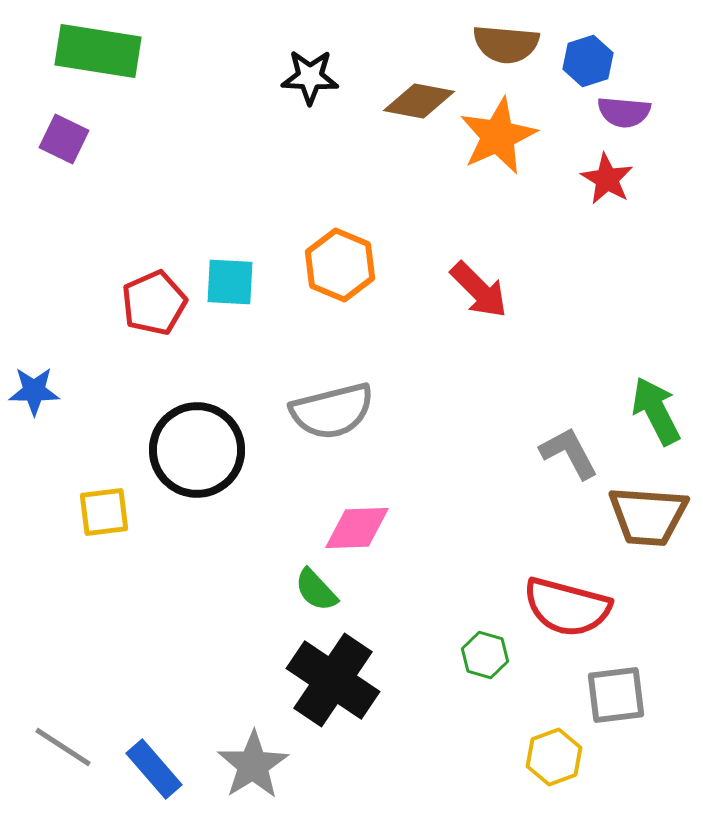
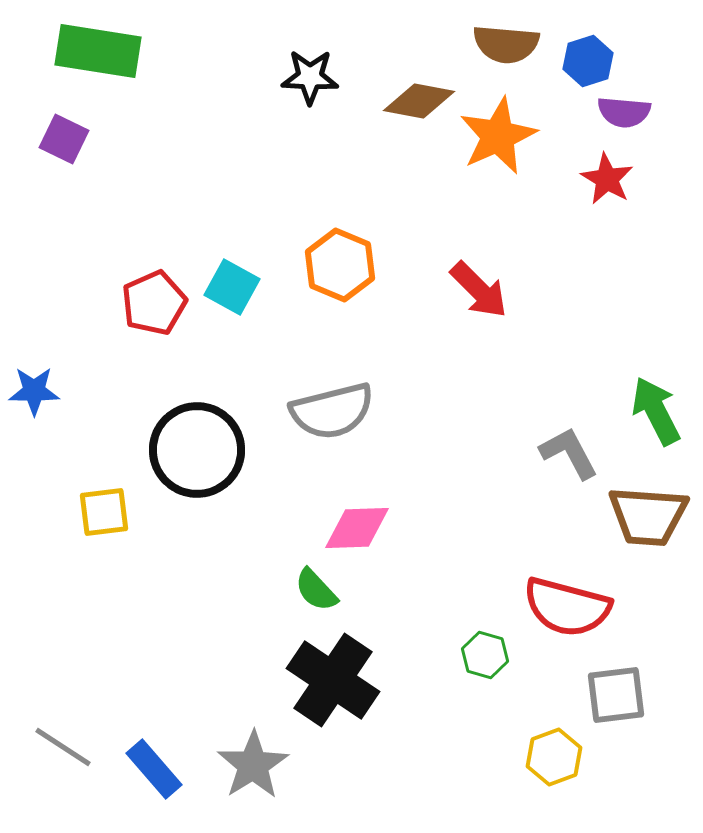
cyan square: moved 2 px right, 5 px down; rotated 26 degrees clockwise
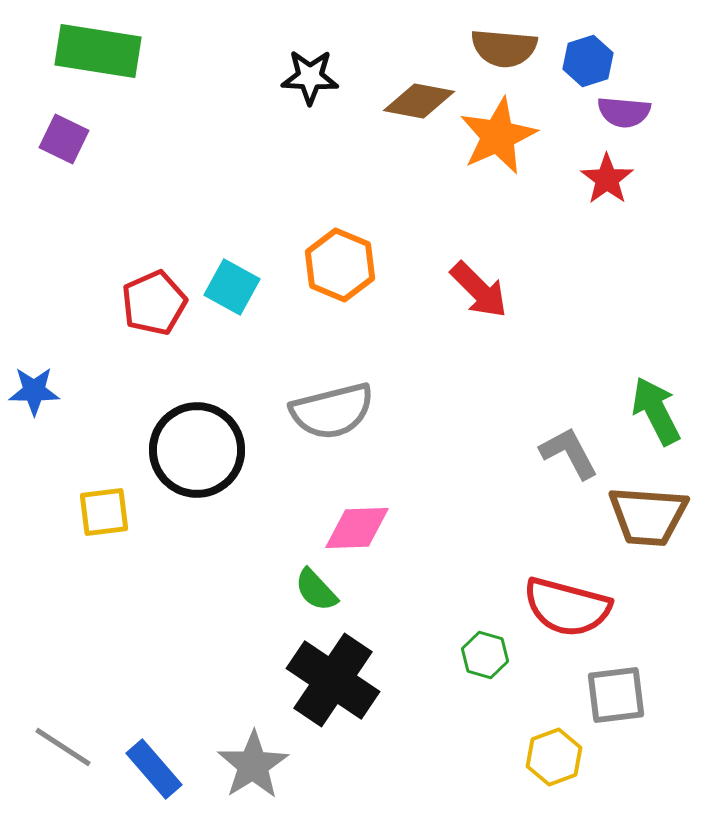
brown semicircle: moved 2 px left, 4 px down
red star: rotated 6 degrees clockwise
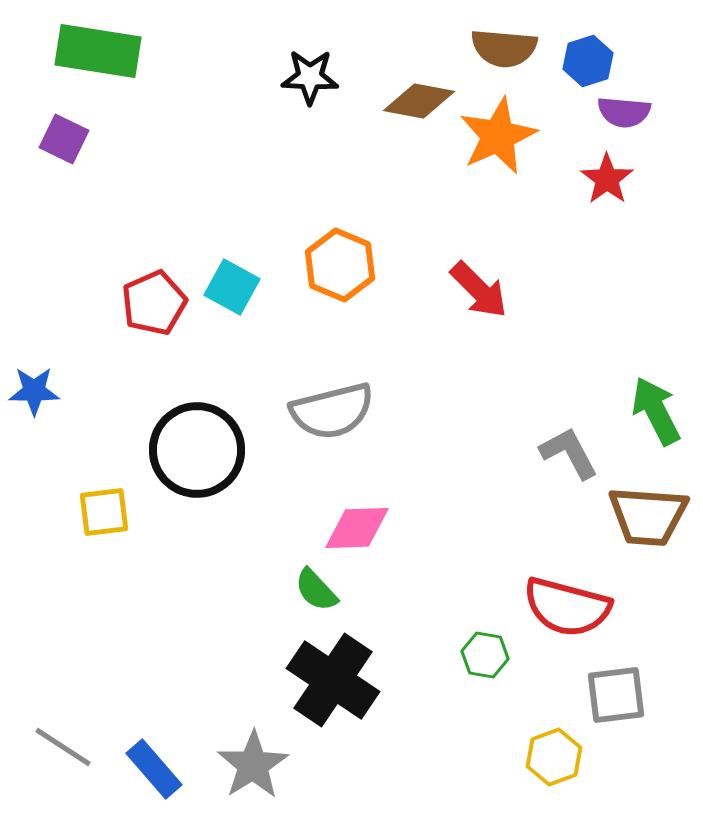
green hexagon: rotated 6 degrees counterclockwise
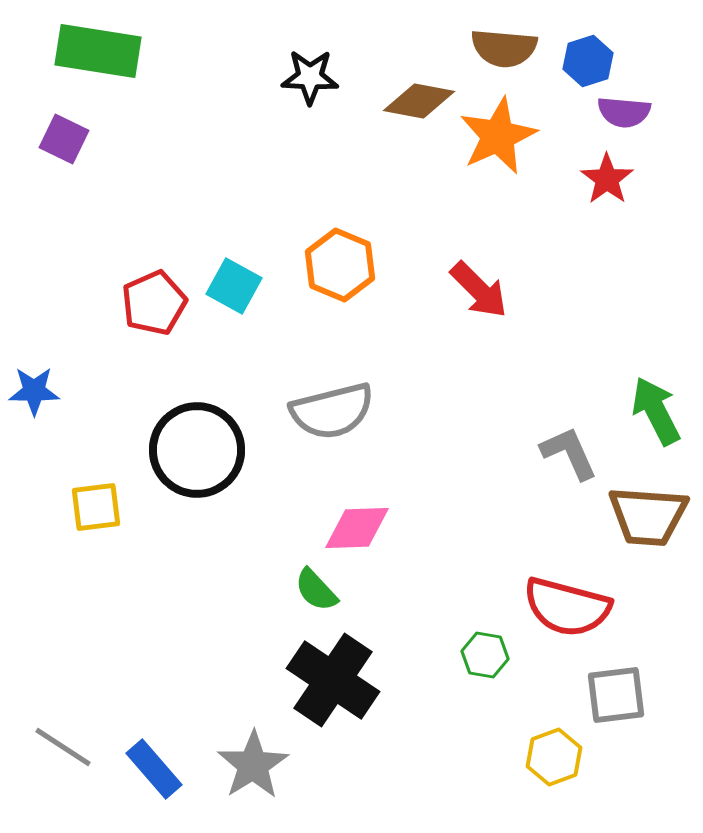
cyan square: moved 2 px right, 1 px up
gray L-shape: rotated 4 degrees clockwise
yellow square: moved 8 px left, 5 px up
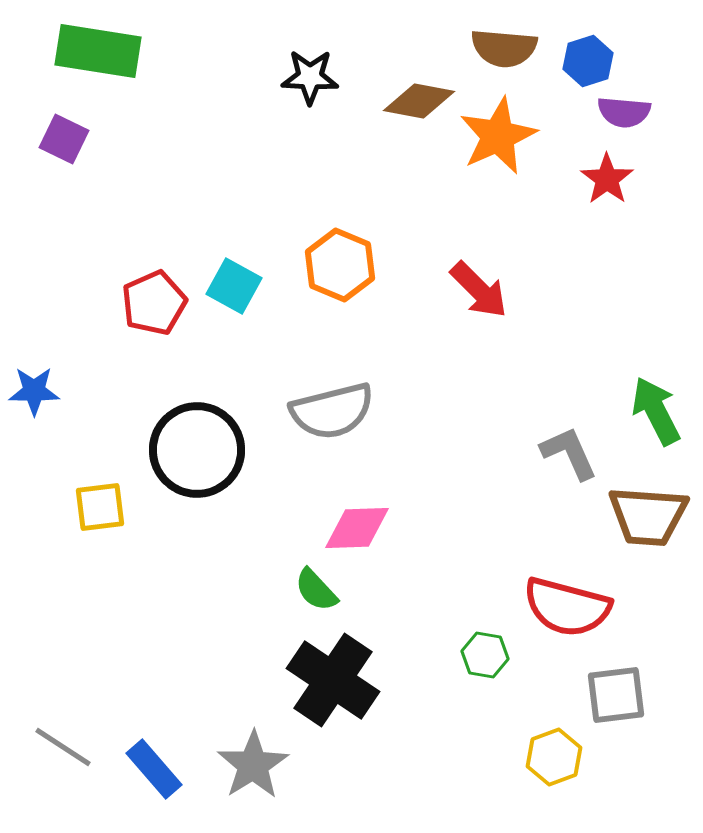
yellow square: moved 4 px right
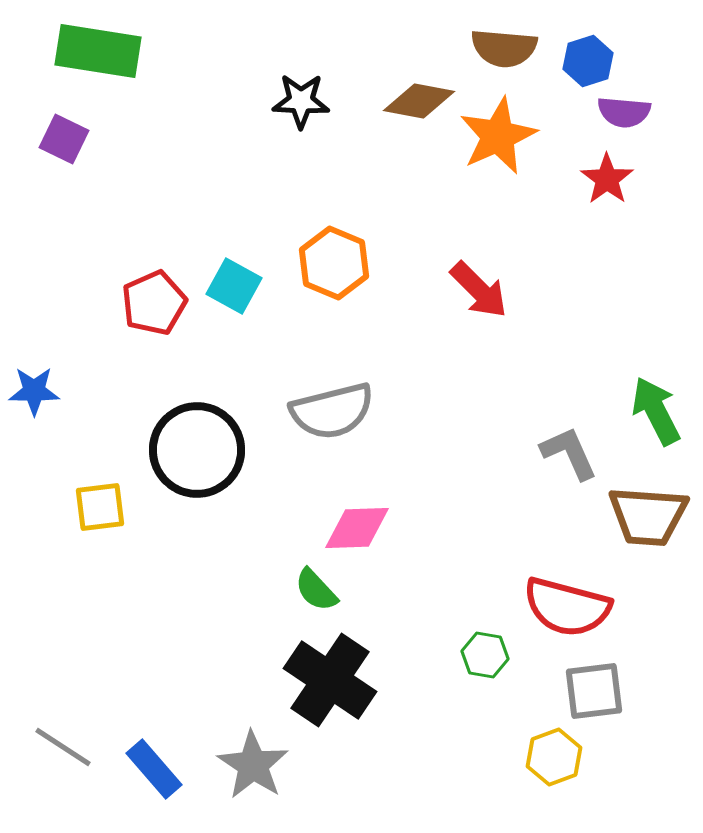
black star: moved 9 px left, 24 px down
orange hexagon: moved 6 px left, 2 px up
black cross: moved 3 px left
gray square: moved 22 px left, 4 px up
gray star: rotated 6 degrees counterclockwise
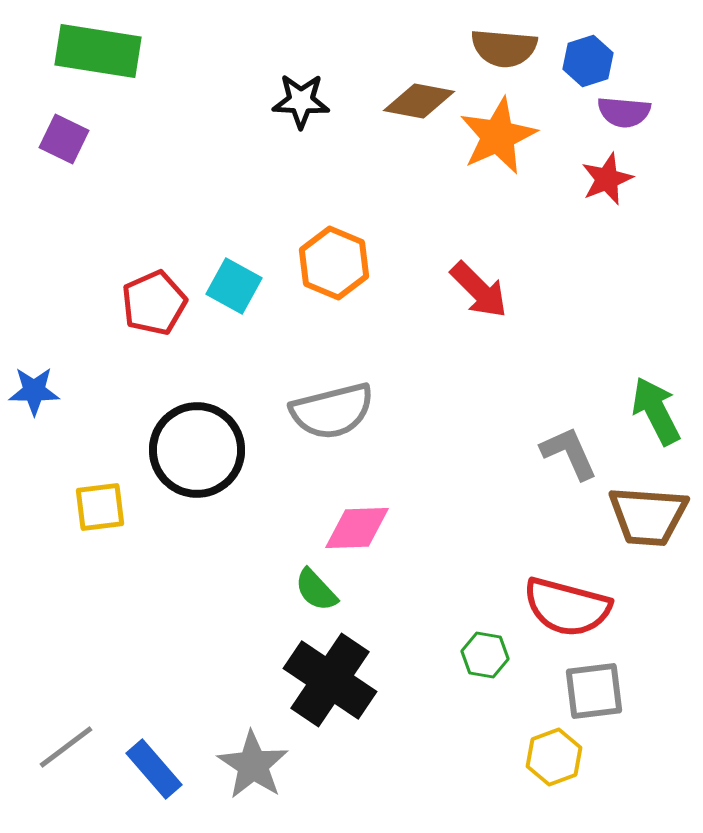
red star: rotated 14 degrees clockwise
gray line: moved 3 px right; rotated 70 degrees counterclockwise
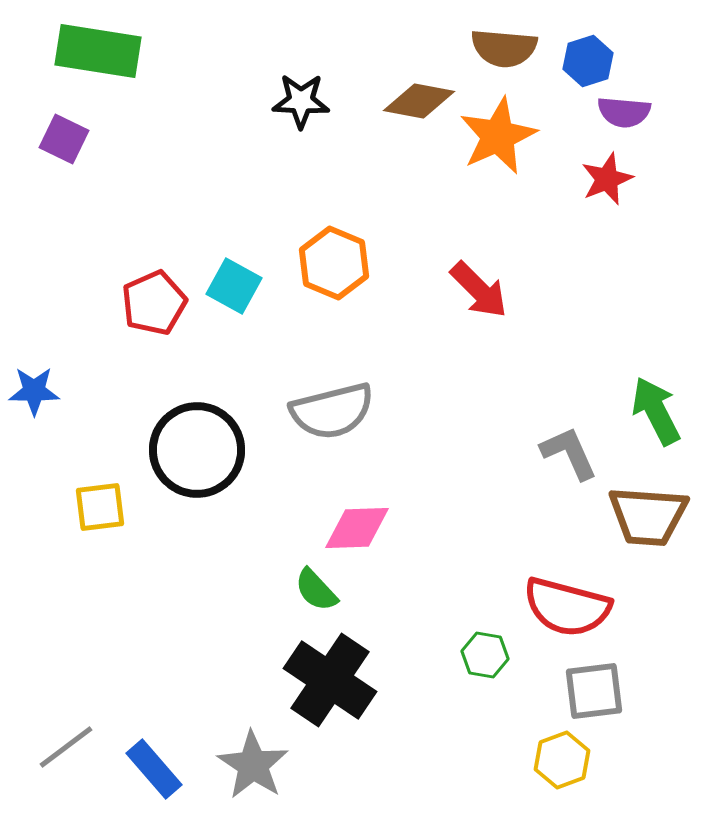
yellow hexagon: moved 8 px right, 3 px down
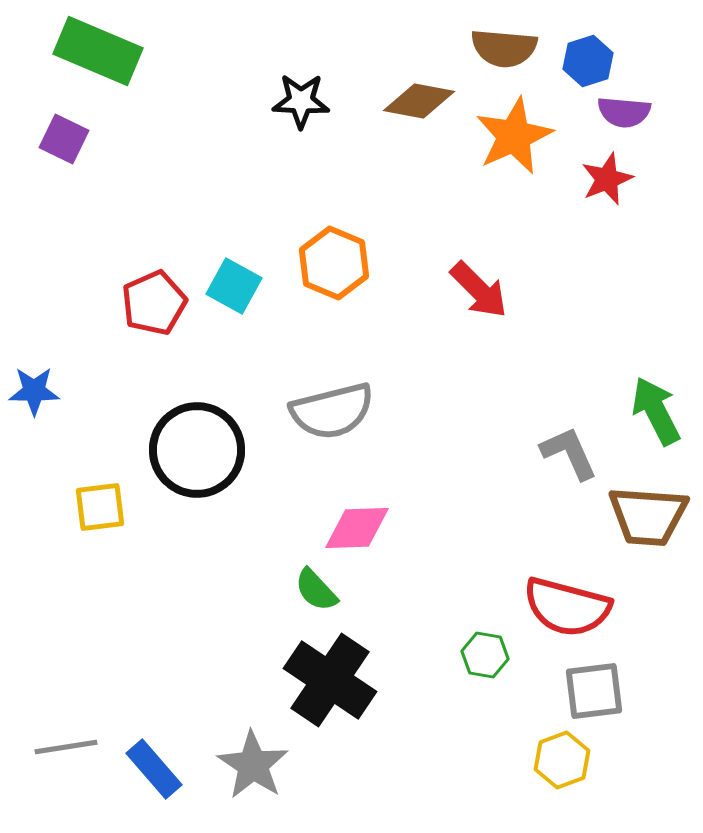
green rectangle: rotated 14 degrees clockwise
orange star: moved 16 px right
gray line: rotated 28 degrees clockwise
